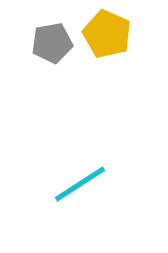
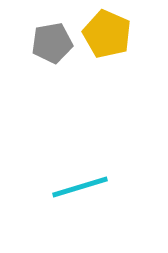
cyan line: moved 3 px down; rotated 16 degrees clockwise
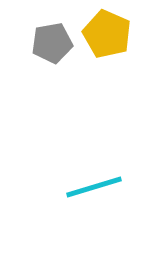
cyan line: moved 14 px right
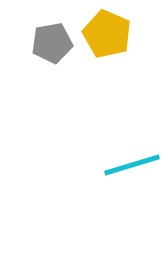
cyan line: moved 38 px right, 22 px up
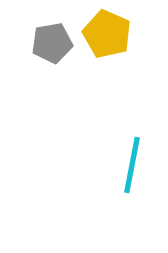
cyan line: rotated 62 degrees counterclockwise
